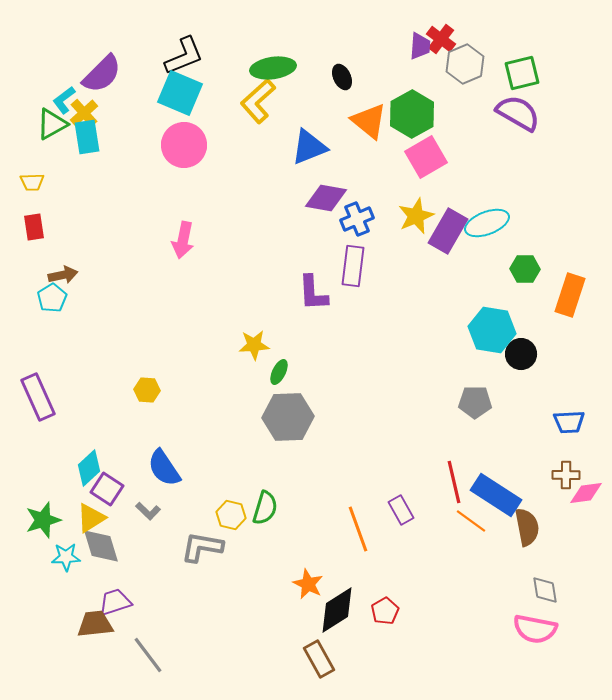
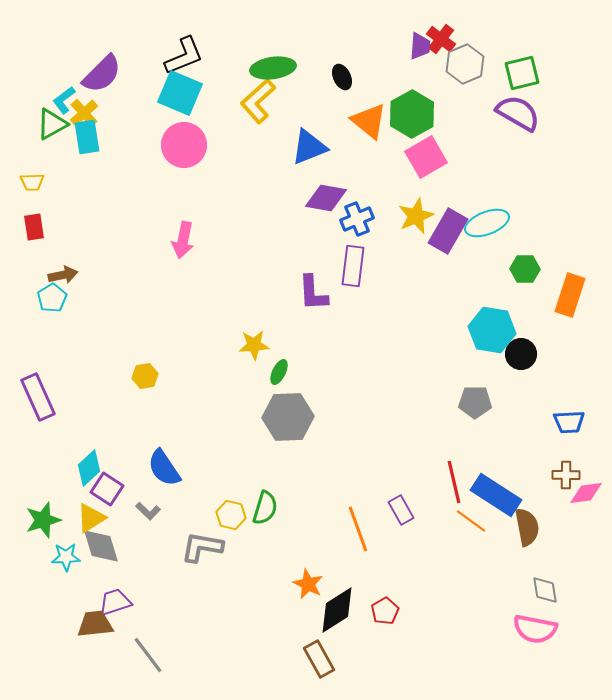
yellow hexagon at (147, 390): moved 2 px left, 14 px up; rotated 15 degrees counterclockwise
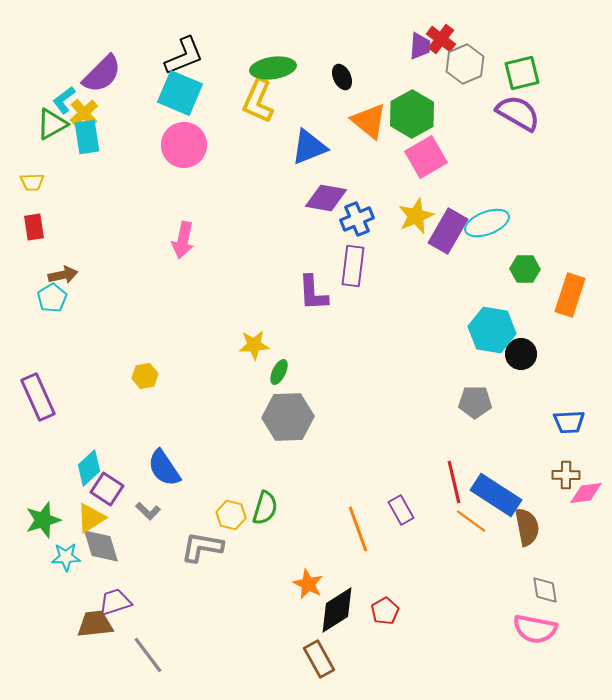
yellow L-shape at (258, 101): rotated 24 degrees counterclockwise
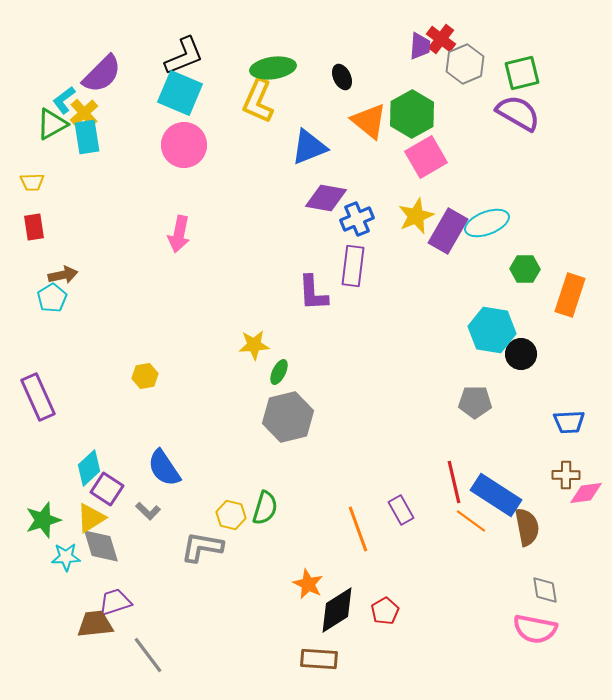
pink arrow at (183, 240): moved 4 px left, 6 px up
gray hexagon at (288, 417): rotated 12 degrees counterclockwise
brown rectangle at (319, 659): rotated 57 degrees counterclockwise
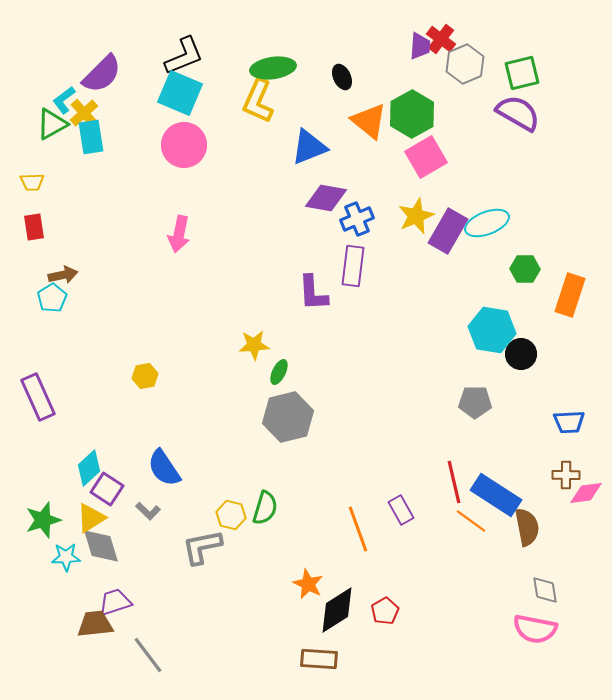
cyan rectangle at (87, 137): moved 4 px right
gray L-shape at (202, 547): rotated 21 degrees counterclockwise
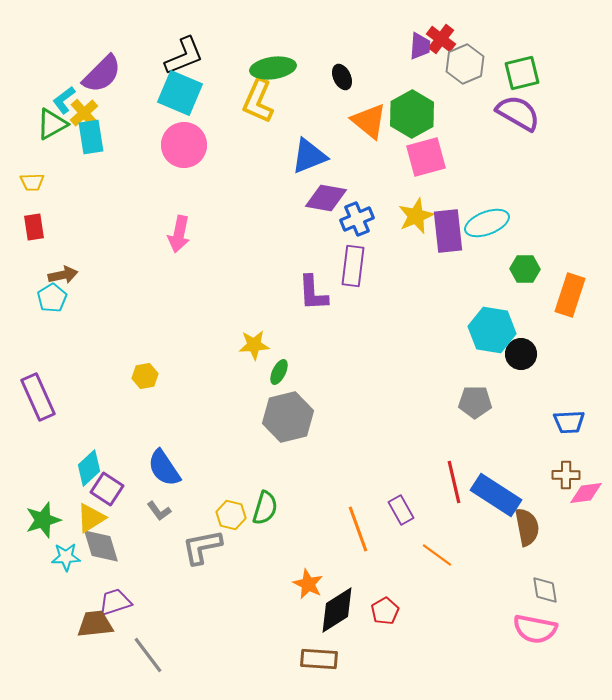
blue triangle at (309, 147): moved 9 px down
pink square at (426, 157): rotated 15 degrees clockwise
purple rectangle at (448, 231): rotated 36 degrees counterclockwise
gray L-shape at (148, 511): moved 11 px right; rotated 10 degrees clockwise
orange line at (471, 521): moved 34 px left, 34 px down
